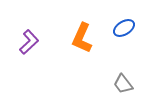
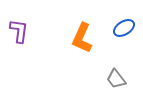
purple L-shape: moved 10 px left, 11 px up; rotated 40 degrees counterclockwise
gray trapezoid: moved 7 px left, 5 px up
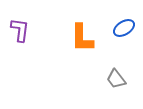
purple L-shape: moved 1 px right, 1 px up
orange L-shape: rotated 24 degrees counterclockwise
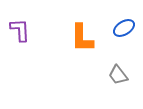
purple L-shape: rotated 10 degrees counterclockwise
gray trapezoid: moved 2 px right, 4 px up
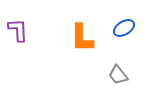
purple L-shape: moved 2 px left
